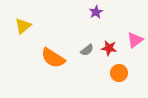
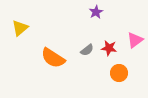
yellow triangle: moved 3 px left, 2 px down
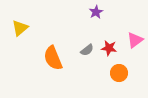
orange semicircle: rotated 35 degrees clockwise
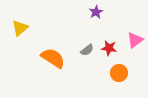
orange semicircle: rotated 145 degrees clockwise
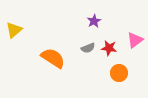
purple star: moved 2 px left, 9 px down
yellow triangle: moved 6 px left, 2 px down
gray semicircle: moved 1 px right, 2 px up; rotated 16 degrees clockwise
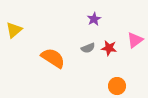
purple star: moved 2 px up
orange circle: moved 2 px left, 13 px down
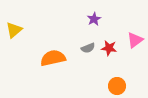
orange semicircle: rotated 45 degrees counterclockwise
